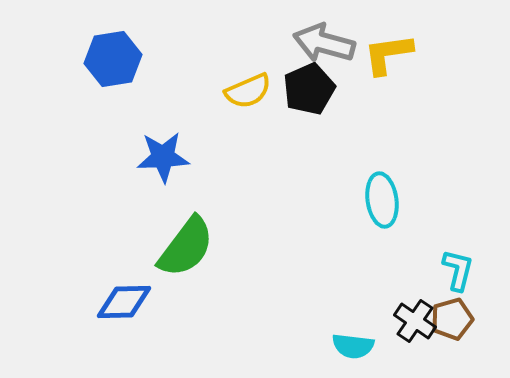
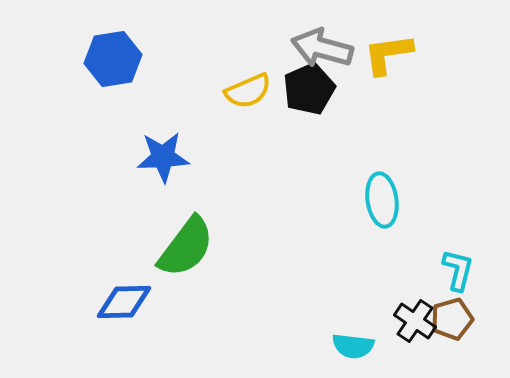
gray arrow: moved 2 px left, 5 px down
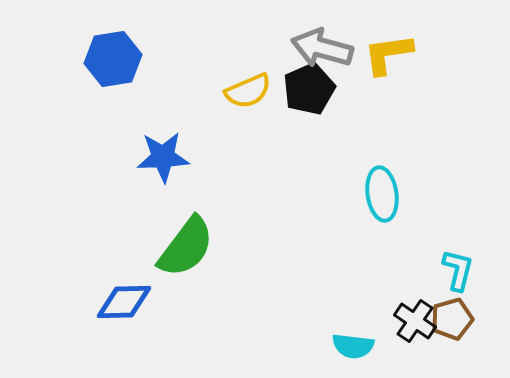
cyan ellipse: moved 6 px up
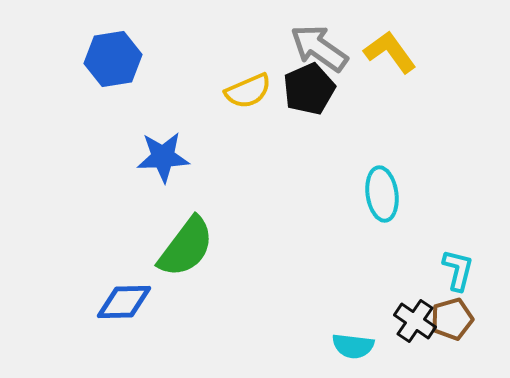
gray arrow: moved 3 px left; rotated 20 degrees clockwise
yellow L-shape: moved 2 px right, 2 px up; rotated 62 degrees clockwise
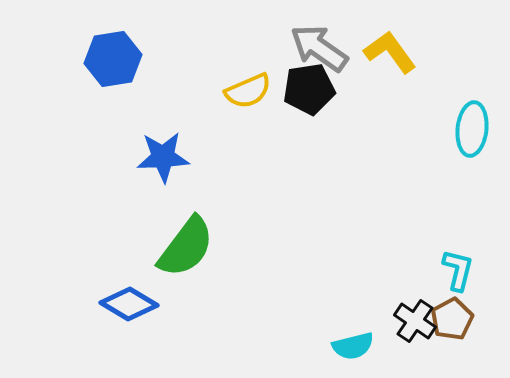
black pentagon: rotated 15 degrees clockwise
cyan ellipse: moved 90 px right, 65 px up; rotated 14 degrees clockwise
blue diamond: moved 5 px right, 2 px down; rotated 32 degrees clockwise
brown pentagon: rotated 12 degrees counterclockwise
cyan semicircle: rotated 21 degrees counterclockwise
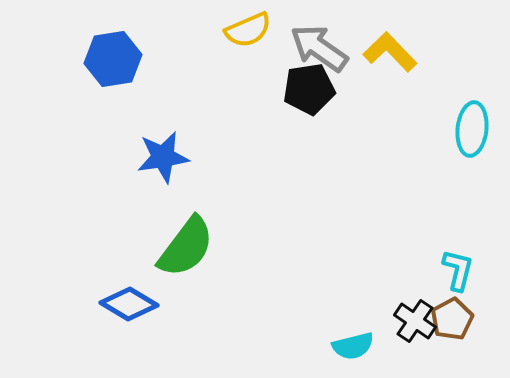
yellow L-shape: rotated 8 degrees counterclockwise
yellow semicircle: moved 61 px up
blue star: rotated 6 degrees counterclockwise
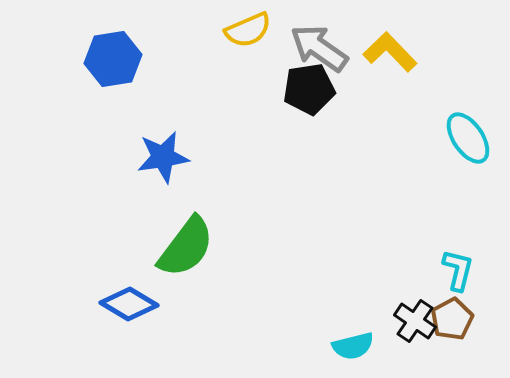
cyan ellipse: moved 4 px left, 9 px down; rotated 40 degrees counterclockwise
